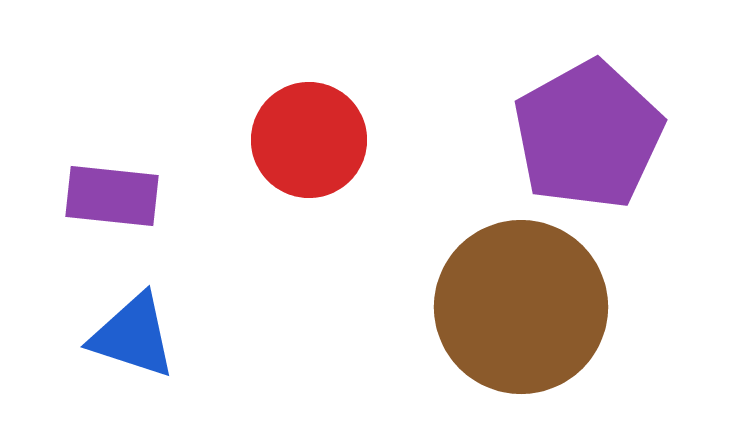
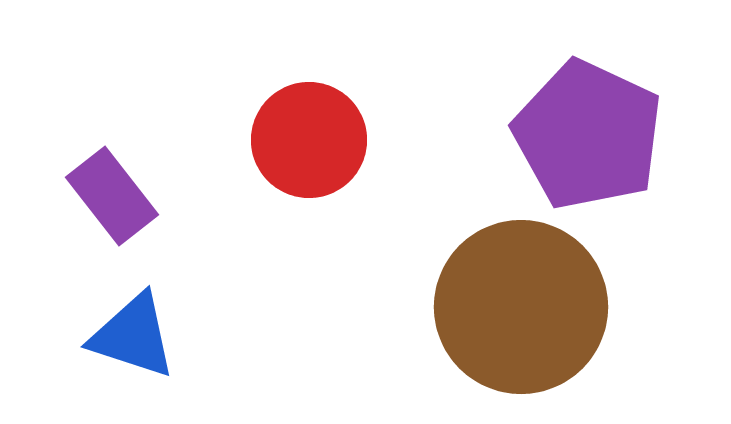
purple pentagon: rotated 18 degrees counterclockwise
purple rectangle: rotated 46 degrees clockwise
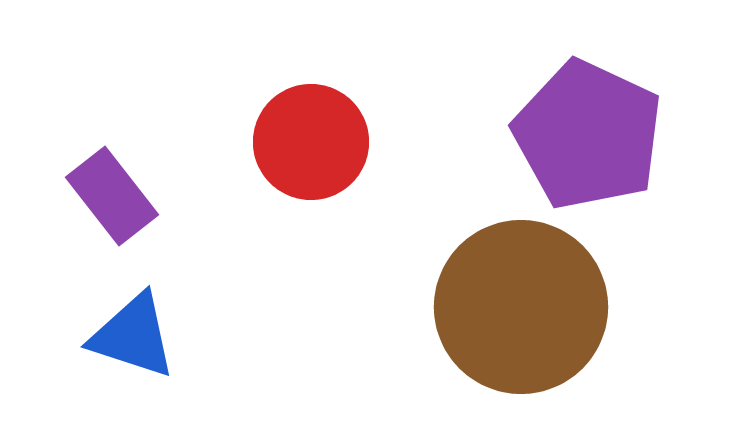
red circle: moved 2 px right, 2 px down
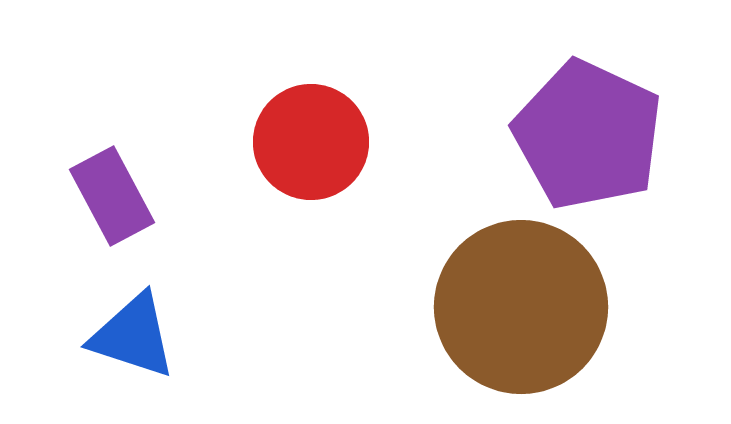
purple rectangle: rotated 10 degrees clockwise
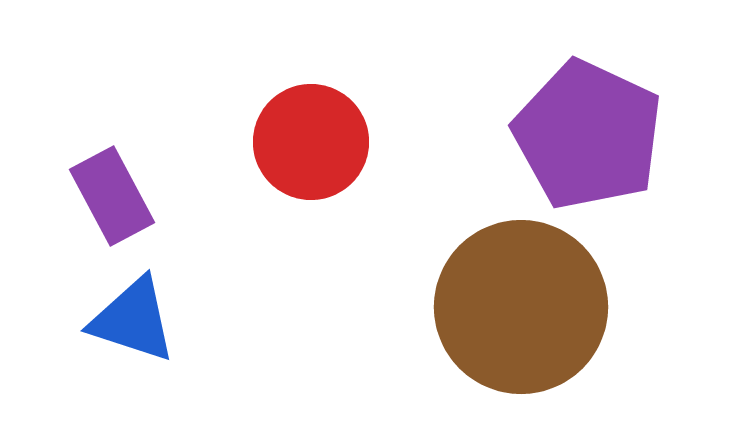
blue triangle: moved 16 px up
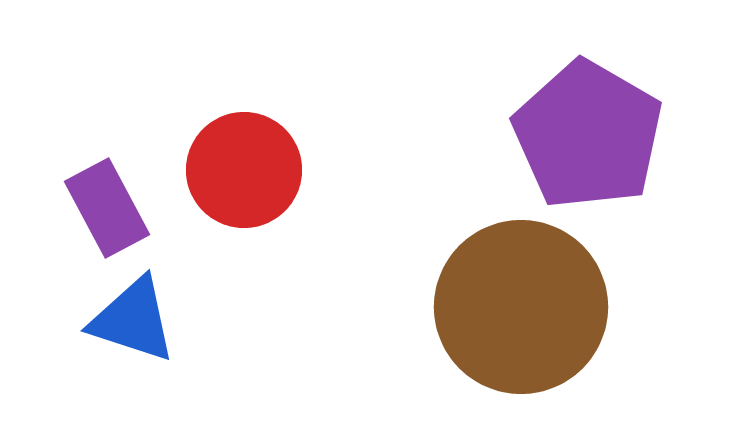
purple pentagon: rotated 5 degrees clockwise
red circle: moved 67 px left, 28 px down
purple rectangle: moved 5 px left, 12 px down
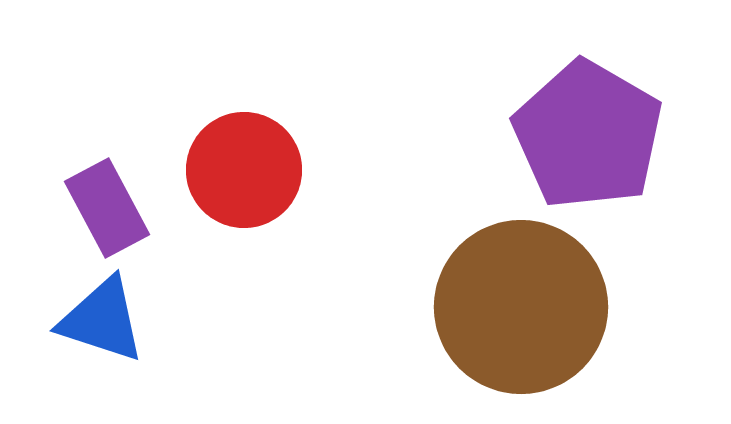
blue triangle: moved 31 px left
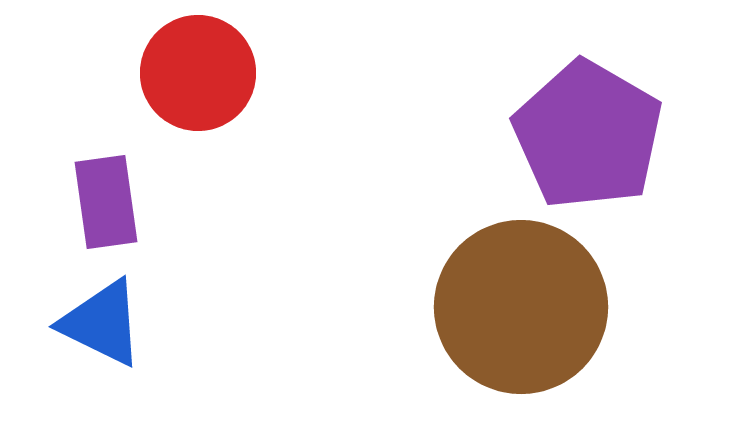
red circle: moved 46 px left, 97 px up
purple rectangle: moved 1 px left, 6 px up; rotated 20 degrees clockwise
blue triangle: moved 3 px down; rotated 8 degrees clockwise
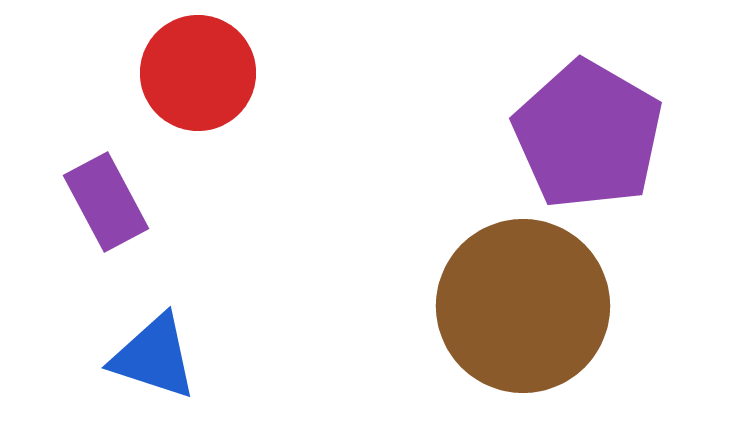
purple rectangle: rotated 20 degrees counterclockwise
brown circle: moved 2 px right, 1 px up
blue triangle: moved 52 px right, 34 px down; rotated 8 degrees counterclockwise
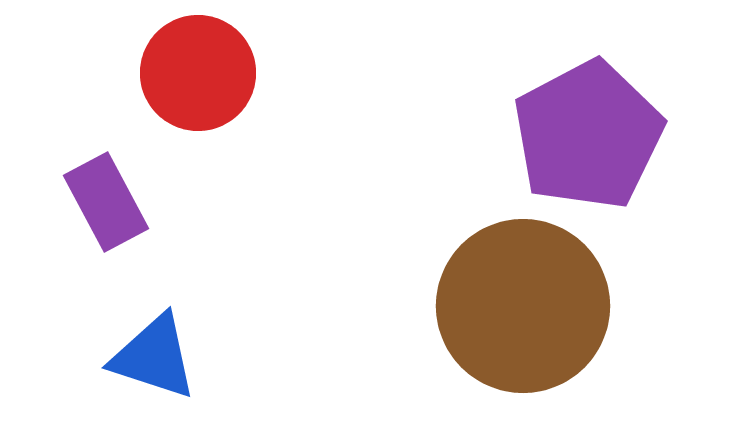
purple pentagon: rotated 14 degrees clockwise
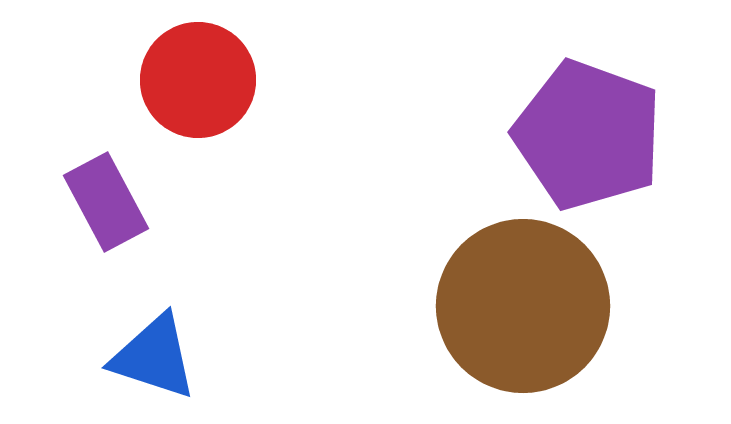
red circle: moved 7 px down
purple pentagon: rotated 24 degrees counterclockwise
